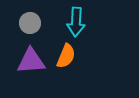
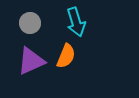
cyan arrow: rotated 20 degrees counterclockwise
purple triangle: rotated 20 degrees counterclockwise
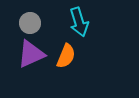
cyan arrow: moved 3 px right
purple triangle: moved 7 px up
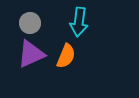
cyan arrow: rotated 24 degrees clockwise
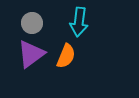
gray circle: moved 2 px right
purple triangle: rotated 12 degrees counterclockwise
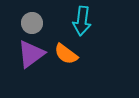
cyan arrow: moved 3 px right, 1 px up
orange semicircle: moved 2 px up; rotated 105 degrees clockwise
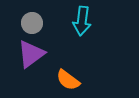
orange semicircle: moved 2 px right, 26 px down
